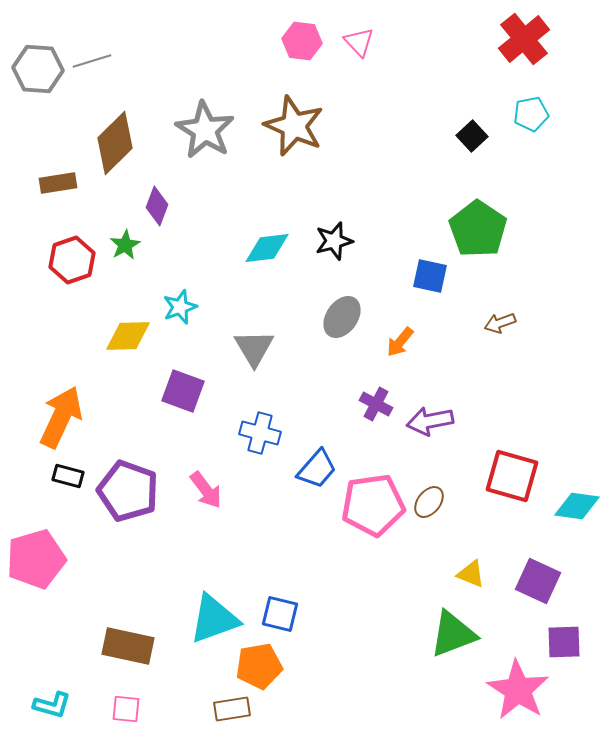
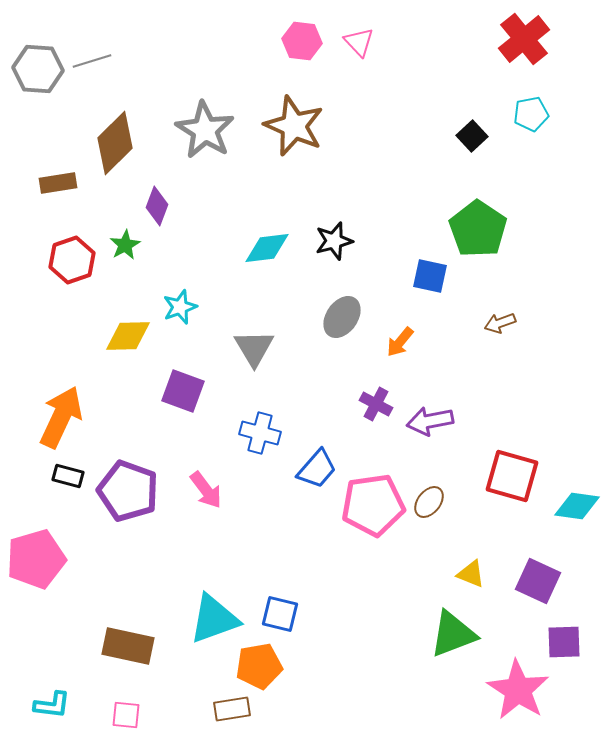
cyan L-shape at (52, 705): rotated 9 degrees counterclockwise
pink square at (126, 709): moved 6 px down
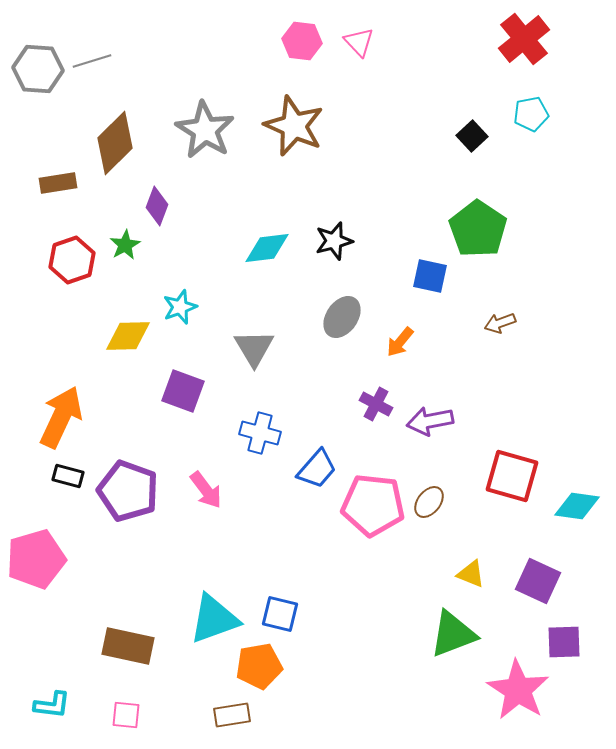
pink pentagon at (373, 505): rotated 14 degrees clockwise
brown rectangle at (232, 709): moved 6 px down
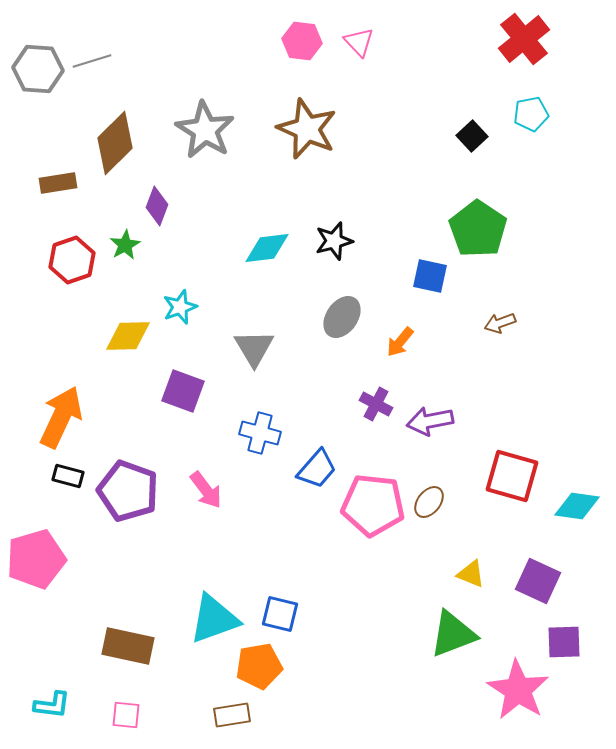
brown star at (294, 126): moved 13 px right, 3 px down
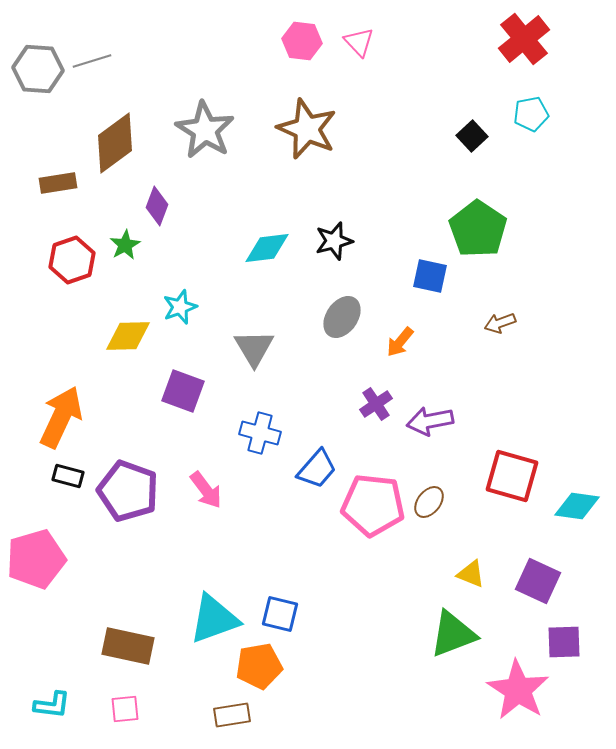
brown diamond at (115, 143): rotated 8 degrees clockwise
purple cross at (376, 404): rotated 28 degrees clockwise
pink square at (126, 715): moved 1 px left, 6 px up; rotated 12 degrees counterclockwise
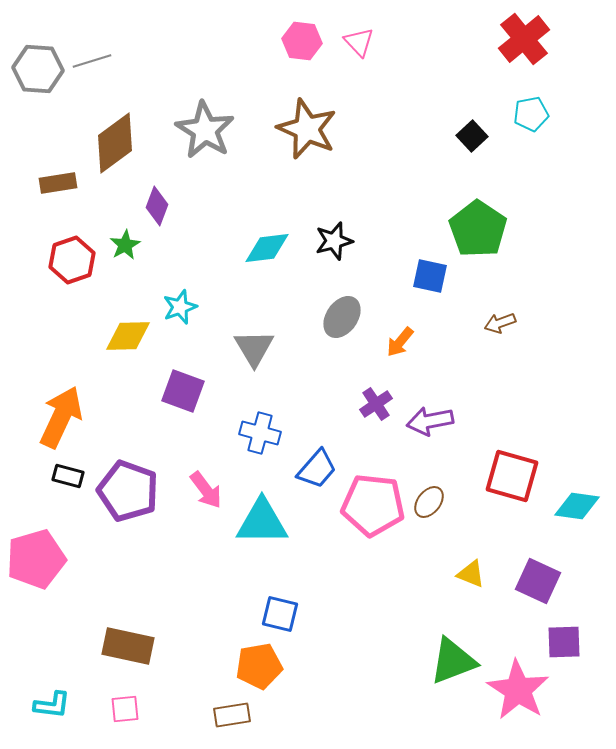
cyan triangle at (214, 619): moved 48 px right, 97 px up; rotated 20 degrees clockwise
green triangle at (453, 634): moved 27 px down
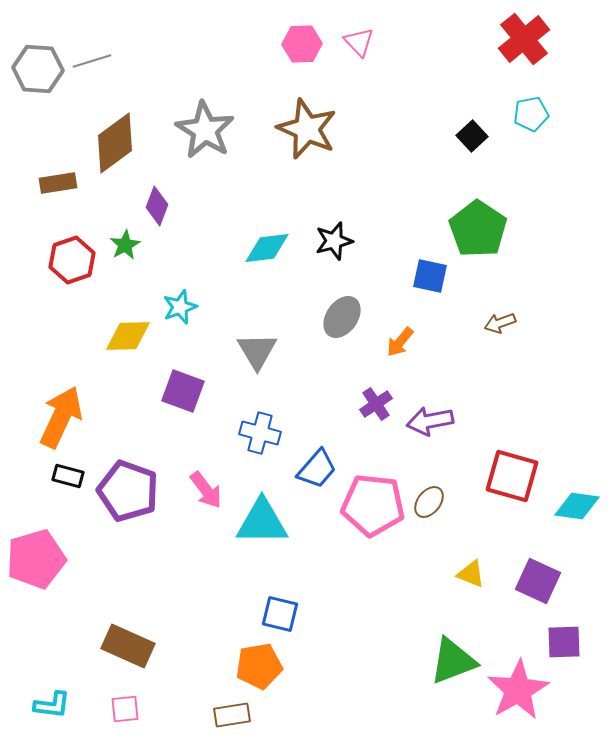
pink hexagon at (302, 41): moved 3 px down; rotated 9 degrees counterclockwise
gray triangle at (254, 348): moved 3 px right, 3 px down
brown rectangle at (128, 646): rotated 12 degrees clockwise
pink star at (518, 690): rotated 10 degrees clockwise
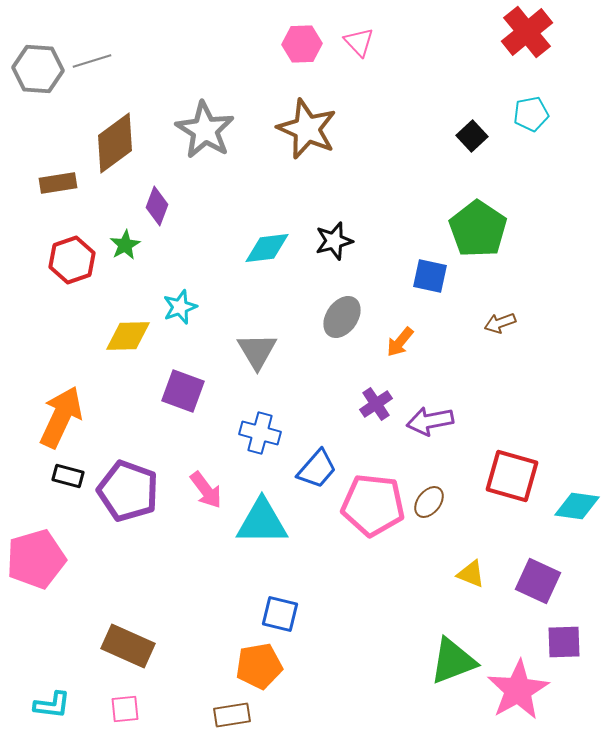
red cross at (524, 39): moved 3 px right, 7 px up
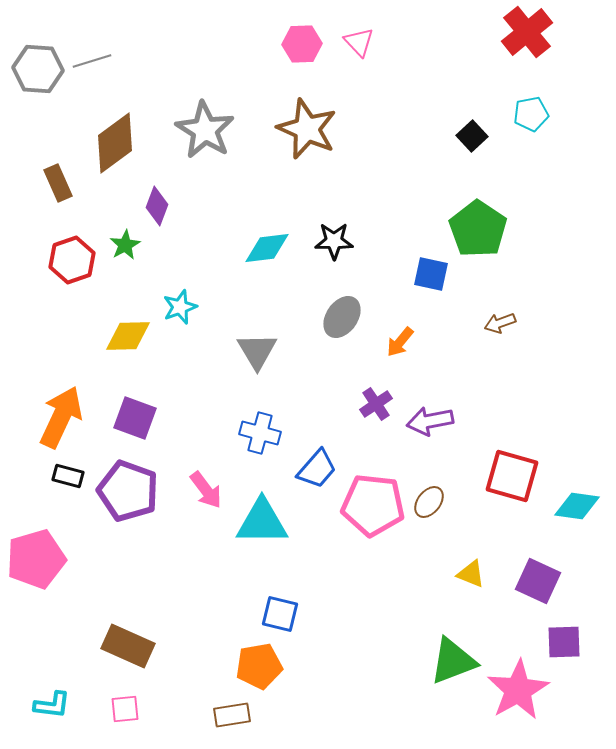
brown rectangle at (58, 183): rotated 75 degrees clockwise
black star at (334, 241): rotated 15 degrees clockwise
blue square at (430, 276): moved 1 px right, 2 px up
purple square at (183, 391): moved 48 px left, 27 px down
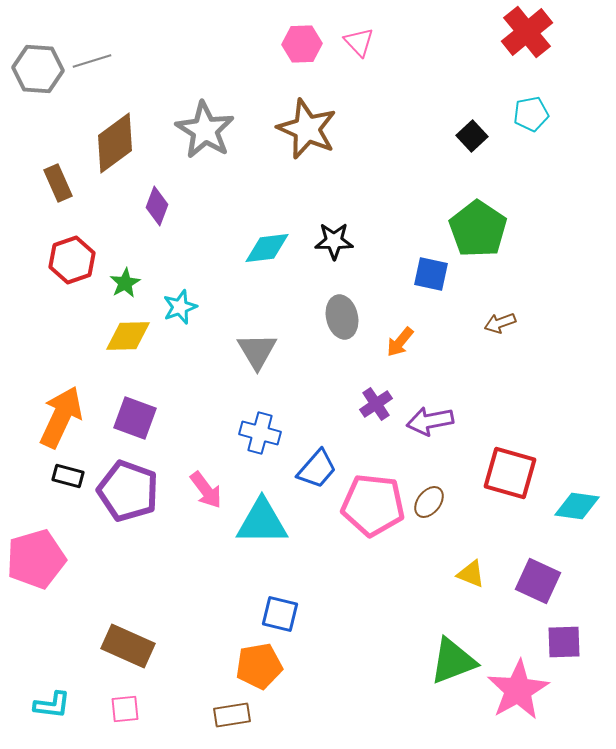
green star at (125, 245): moved 38 px down
gray ellipse at (342, 317): rotated 48 degrees counterclockwise
red square at (512, 476): moved 2 px left, 3 px up
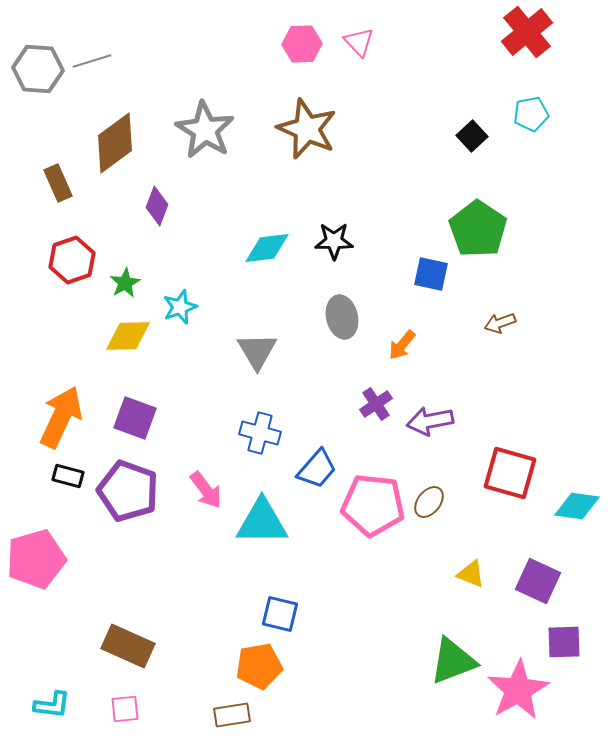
orange arrow at (400, 342): moved 2 px right, 3 px down
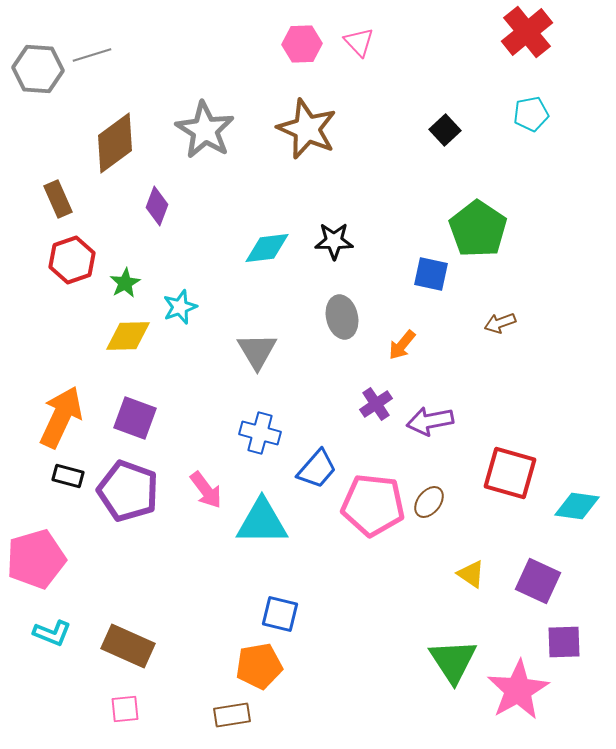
gray line at (92, 61): moved 6 px up
black square at (472, 136): moved 27 px left, 6 px up
brown rectangle at (58, 183): moved 16 px down
yellow triangle at (471, 574): rotated 12 degrees clockwise
green triangle at (453, 661): rotated 42 degrees counterclockwise
cyan L-shape at (52, 705): moved 72 px up; rotated 15 degrees clockwise
